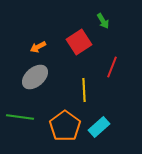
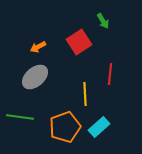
red line: moved 2 px left, 7 px down; rotated 15 degrees counterclockwise
yellow line: moved 1 px right, 4 px down
orange pentagon: moved 1 px down; rotated 16 degrees clockwise
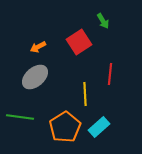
orange pentagon: rotated 12 degrees counterclockwise
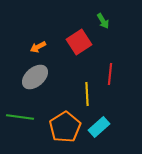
yellow line: moved 2 px right
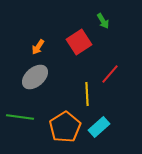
orange arrow: rotated 28 degrees counterclockwise
red line: rotated 35 degrees clockwise
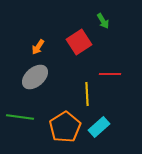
red line: rotated 50 degrees clockwise
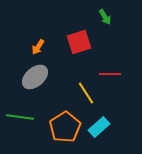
green arrow: moved 2 px right, 4 px up
red square: rotated 15 degrees clockwise
yellow line: moved 1 px left, 1 px up; rotated 30 degrees counterclockwise
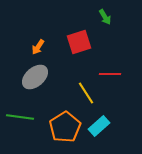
cyan rectangle: moved 1 px up
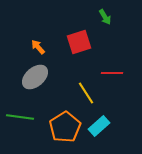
orange arrow: rotated 105 degrees clockwise
red line: moved 2 px right, 1 px up
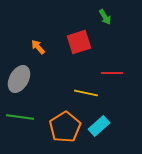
gray ellipse: moved 16 px left, 2 px down; rotated 20 degrees counterclockwise
yellow line: rotated 45 degrees counterclockwise
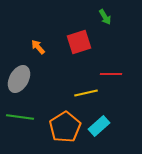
red line: moved 1 px left, 1 px down
yellow line: rotated 25 degrees counterclockwise
